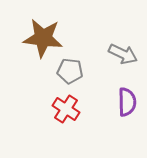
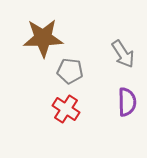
brown star: rotated 9 degrees counterclockwise
gray arrow: rotated 32 degrees clockwise
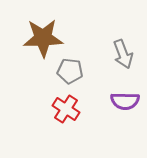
gray arrow: rotated 12 degrees clockwise
purple semicircle: moved 2 px left, 1 px up; rotated 92 degrees clockwise
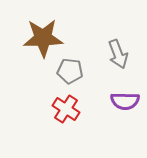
gray arrow: moved 5 px left
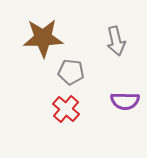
gray arrow: moved 2 px left, 13 px up; rotated 8 degrees clockwise
gray pentagon: moved 1 px right, 1 px down
red cross: rotated 8 degrees clockwise
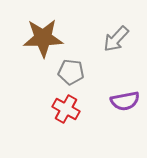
gray arrow: moved 2 px up; rotated 56 degrees clockwise
purple semicircle: rotated 12 degrees counterclockwise
red cross: rotated 12 degrees counterclockwise
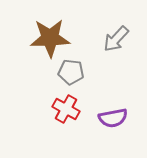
brown star: moved 7 px right
purple semicircle: moved 12 px left, 17 px down
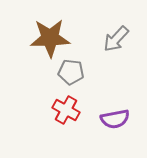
red cross: moved 1 px down
purple semicircle: moved 2 px right, 1 px down
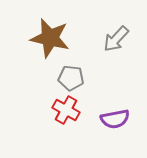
brown star: rotated 15 degrees clockwise
gray pentagon: moved 6 px down
